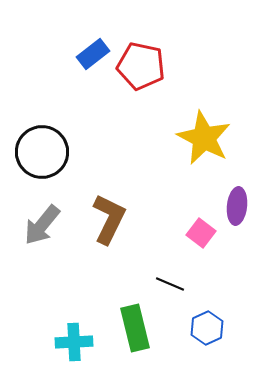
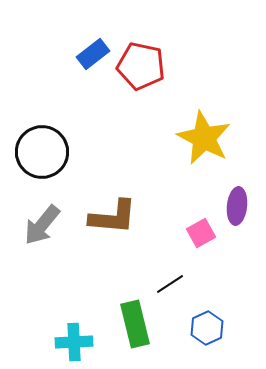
brown L-shape: moved 4 px right, 2 px up; rotated 69 degrees clockwise
pink square: rotated 24 degrees clockwise
black line: rotated 56 degrees counterclockwise
green rectangle: moved 4 px up
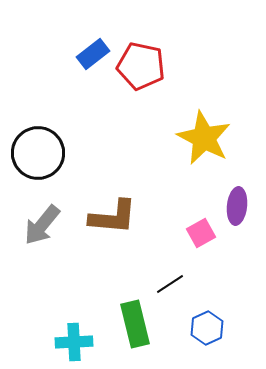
black circle: moved 4 px left, 1 px down
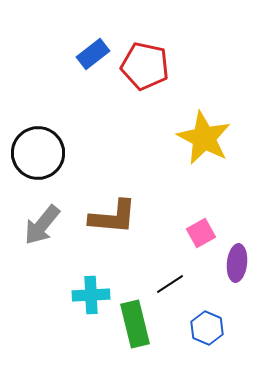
red pentagon: moved 4 px right
purple ellipse: moved 57 px down
blue hexagon: rotated 12 degrees counterclockwise
cyan cross: moved 17 px right, 47 px up
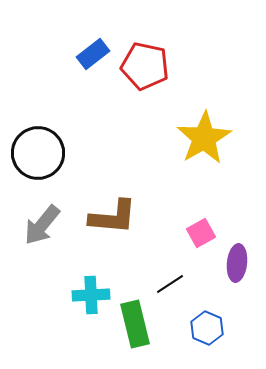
yellow star: rotated 14 degrees clockwise
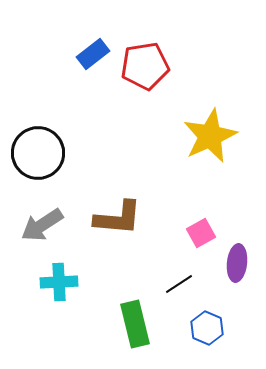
red pentagon: rotated 21 degrees counterclockwise
yellow star: moved 6 px right, 2 px up; rotated 6 degrees clockwise
brown L-shape: moved 5 px right, 1 px down
gray arrow: rotated 18 degrees clockwise
black line: moved 9 px right
cyan cross: moved 32 px left, 13 px up
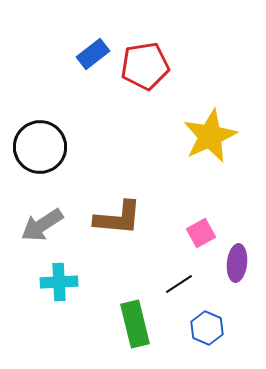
black circle: moved 2 px right, 6 px up
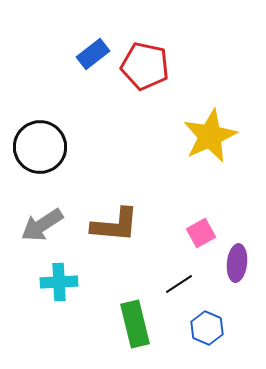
red pentagon: rotated 21 degrees clockwise
brown L-shape: moved 3 px left, 7 px down
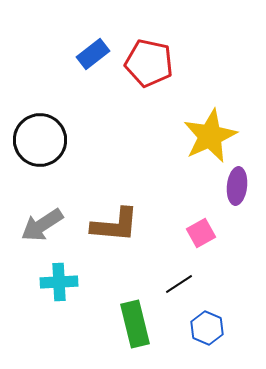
red pentagon: moved 4 px right, 3 px up
black circle: moved 7 px up
purple ellipse: moved 77 px up
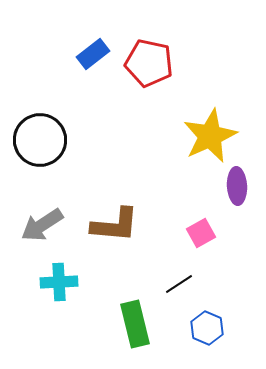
purple ellipse: rotated 9 degrees counterclockwise
